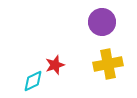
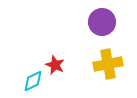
red star: rotated 30 degrees counterclockwise
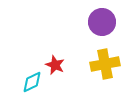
yellow cross: moved 3 px left
cyan diamond: moved 1 px left, 1 px down
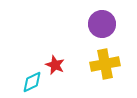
purple circle: moved 2 px down
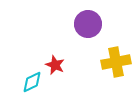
purple circle: moved 14 px left
yellow cross: moved 11 px right, 2 px up
